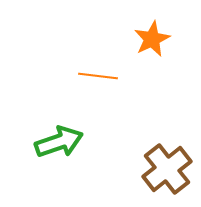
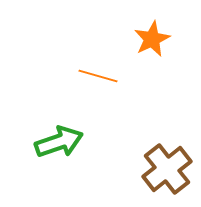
orange line: rotated 9 degrees clockwise
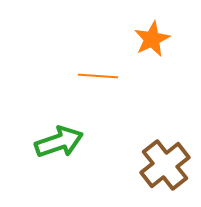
orange line: rotated 12 degrees counterclockwise
brown cross: moved 2 px left, 4 px up
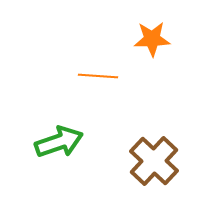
orange star: rotated 24 degrees clockwise
brown cross: moved 11 px left, 4 px up; rotated 9 degrees counterclockwise
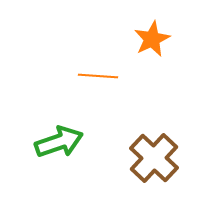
orange star: rotated 24 degrees counterclockwise
brown cross: moved 3 px up
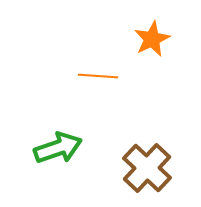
green arrow: moved 1 px left, 6 px down
brown cross: moved 7 px left, 10 px down
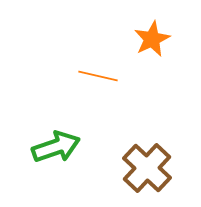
orange line: rotated 9 degrees clockwise
green arrow: moved 2 px left, 1 px up
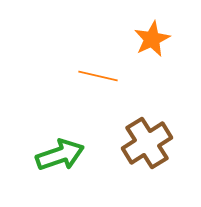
green arrow: moved 4 px right, 8 px down
brown cross: moved 25 px up; rotated 15 degrees clockwise
